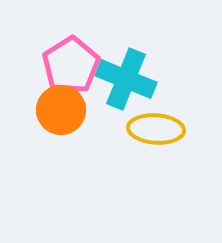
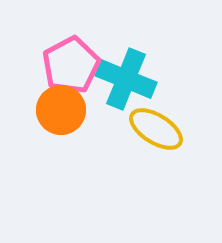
pink pentagon: rotated 4 degrees clockwise
yellow ellipse: rotated 28 degrees clockwise
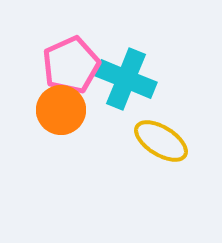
pink pentagon: rotated 4 degrees clockwise
yellow ellipse: moved 5 px right, 12 px down
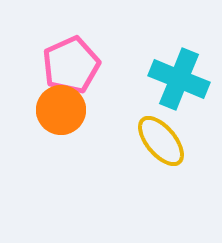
cyan cross: moved 53 px right
yellow ellipse: rotated 18 degrees clockwise
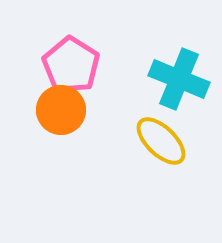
pink pentagon: rotated 16 degrees counterclockwise
yellow ellipse: rotated 6 degrees counterclockwise
